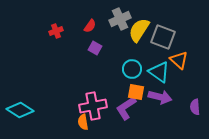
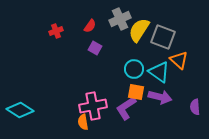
cyan circle: moved 2 px right
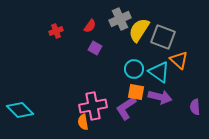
cyan diamond: rotated 12 degrees clockwise
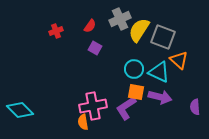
cyan triangle: rotated 10 degrees counterclockwise
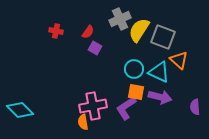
red semicircle: moved 2 px left, 6 px down
red cross: rotated 32 degrees clockwise
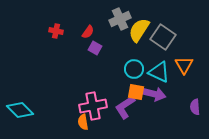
gray square: rotated 15 degrees clockwise
orange triangle: moved 5 px right, 5 px down; rotated 18 degrees clockwise
purple arrow: moved 6 px left, 3 px up
purple L-shape: moved 1 px left, 1 px up
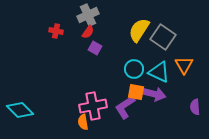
gray cross: moved 32 px left, 4 px up
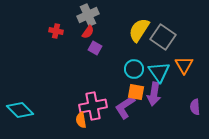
cyan triangle: rotated 30 degrees clockwise
purple arrow: rotated 85 degrees clockwise
orange semicircle: moved 2 px left, 2 px up
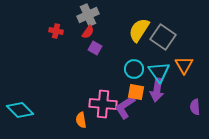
purple arrow: moved 3 px right, 4 px up
pink cross: moved 10 px right, 2 px up; rotated 16 degrees clockwise
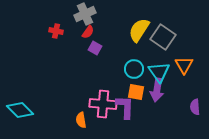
gray cross: moved 3 px left, 1 px up
purple L-shape: rotated 125 degrees clockwise
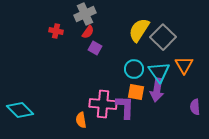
gray square: rotated 10 degrees clockwise
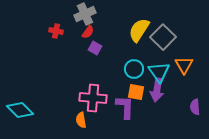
pink cross: moved 10 px left, 6 px up
